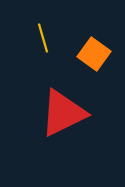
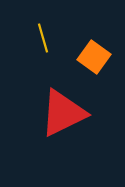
orange square: moved 3 px down
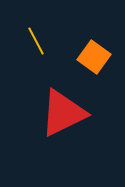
yellow line: moved 7 px left, 3 px down; rotated 12 degrees counterclockwise
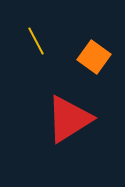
red triangle: moved 6 px right, 6 px down; rotated 6 degrees counterclockwise
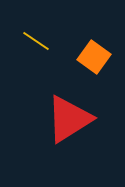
yellow line: rotated 28 degrees counterclockwise
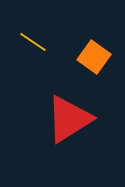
yellow line: moved 3 px left, 1 px down
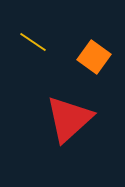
red triangle: rotated 10 degrees counterclockwise
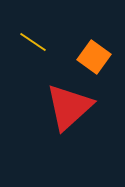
red triangle: moved 12 px up
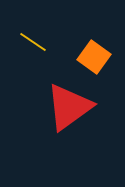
red triangle: rotated 6 degrees clockwise
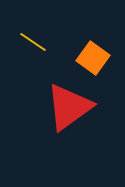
orange square: moved 1 px left, 1 px down
